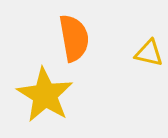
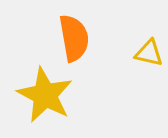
yellow star: rotated 4 degrees counterclockwise
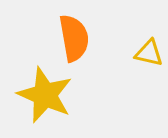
yellow star: rotated 4 degrees counterclockwise
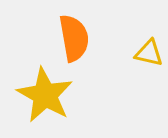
yellow star: rotated 6 degrees clockwise
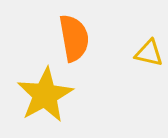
yellow star: rotated 14 degrees clockwise
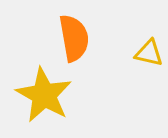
yellow star: moved 1 px left; rotated 14 degrees counterclockwise
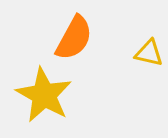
orange semicircle: rotated 39 degrees clockwise
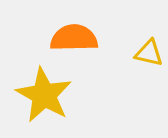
orange semicircle: rotated 120 degrees counterclockwise
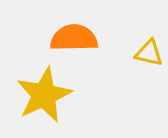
yellow star: rotated 18 degrees clockwise
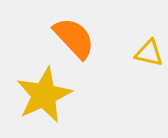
orange semicircle: rotated 48 degrees clockwise
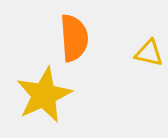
orange semicircle: rotated 39 degrees clockwise
